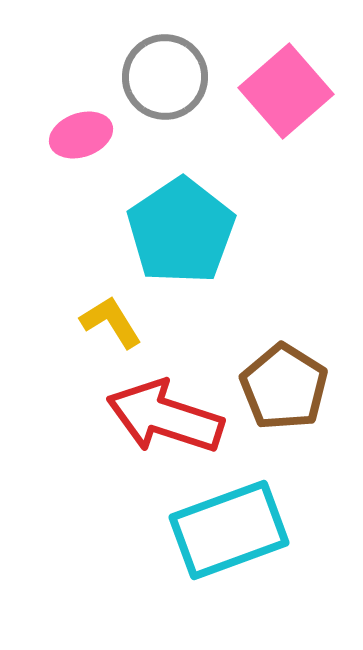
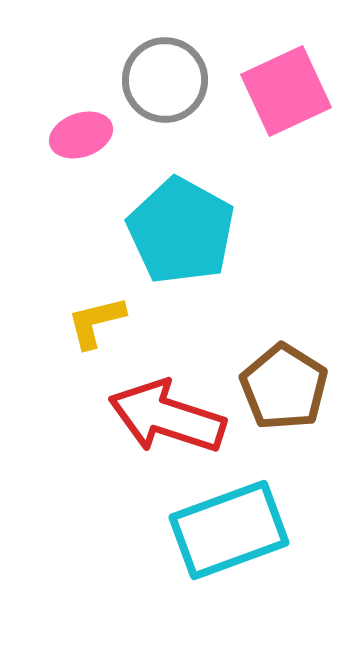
gray circle: moved 3 px down
pink square: rotated 16 degrees clockwise
cyan pentagon: rotated 9 degrees counterclockwise
yellow L-shape: moved 15 px left; rotated 72 degrees counterclockwise
red arrow: moved 2 px right
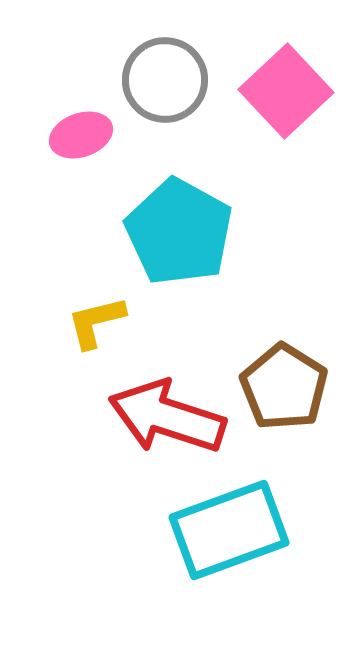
pink square: rotated 18 degrees counterclockwise
cyan pentagon: moved 2 px left, 1 px down
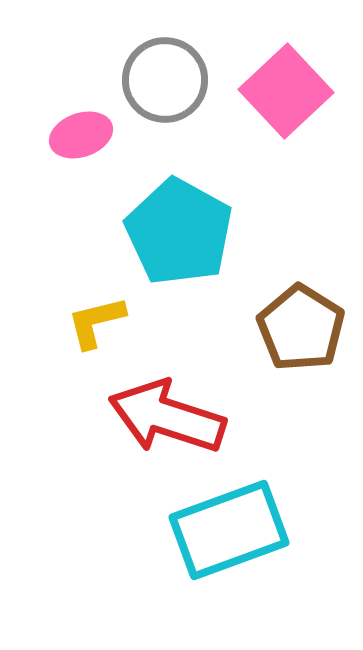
brown pentagon: moved 17 px right, 59 px up
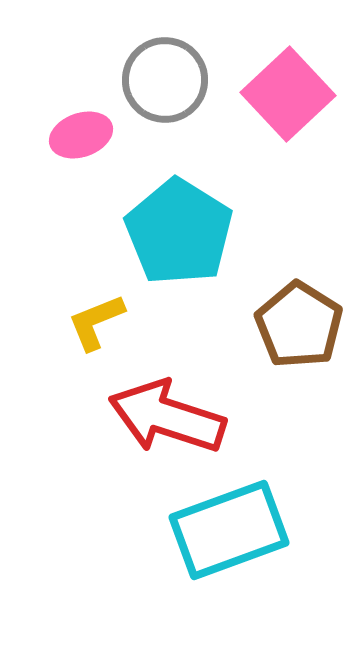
pink square: moved 2 px right, 3 px down
cyan pentagon: rotated 3 degrees clockwise
yellow L-shape: rotated 8 degrees counterclockwise
brown pentagon: moved 2 px left, 3 px up
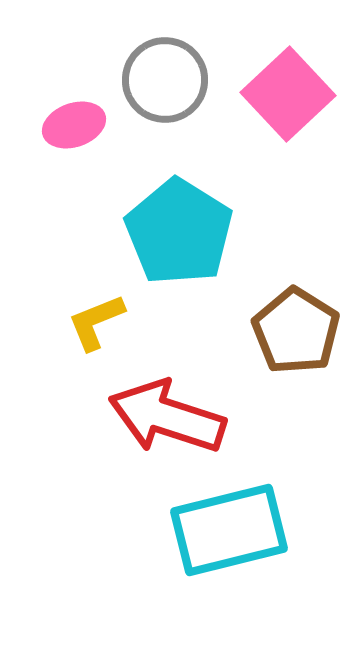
pink ellipse: moved 7 px left, 10 px up
brown pentagon: moved 3 px left, 6 px down
cyan rectangle: rotated 6 degrees clockwise
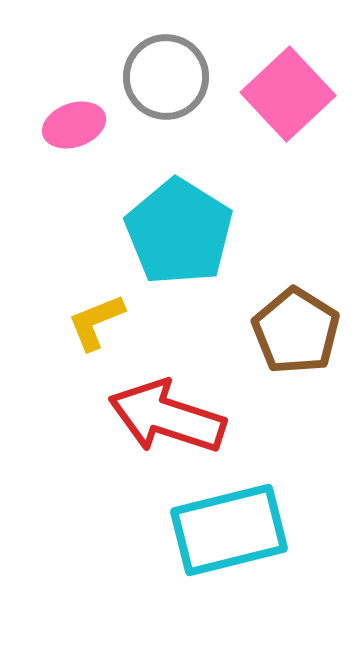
gray circle: moved 1 px right, 3 px up
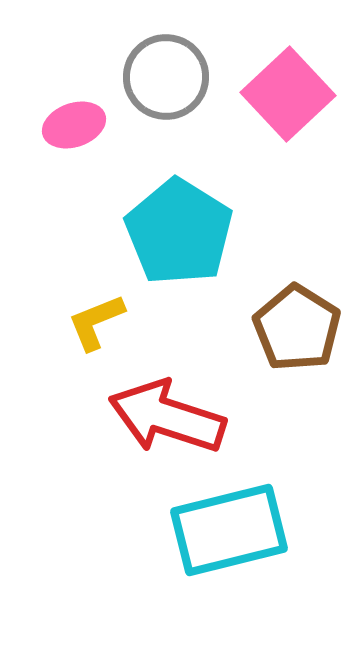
brown pentagon: moved 1 px right, 3 px up
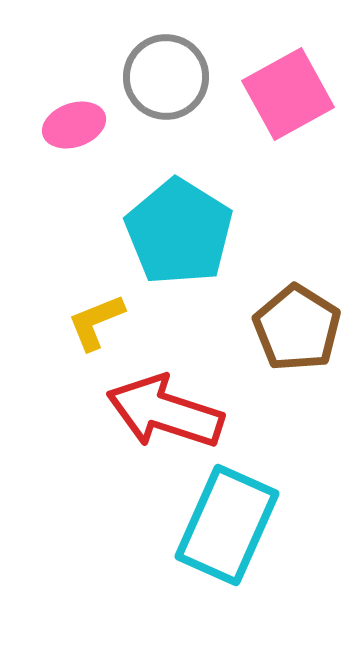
pink square: rotated 14 degrees clockwise
red arrow: moved 2 px left, 5 px up
cyan rectangle: moved 2 px left, 5 px up; rotated 52 degrees counterclockwise
